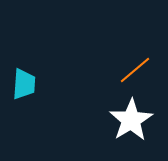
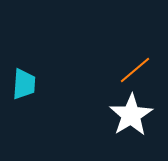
white star: moved 5 px up
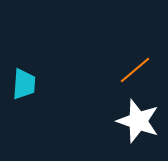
white star: moved 7 px right, 6 px down; rotated 21 degrees counterclockwise
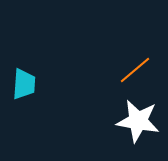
white star: rotated 9 degrees counterclockwise
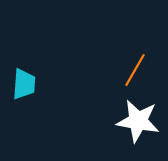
orange line: rotated 20 degrees counterclockwise
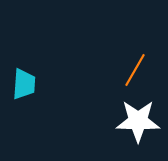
white star: rotated 9 degrees counterclockwise
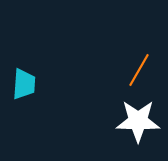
orange line: moved 4 px right
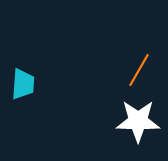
cyan trapezoid: moved 1 px left
